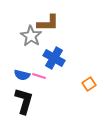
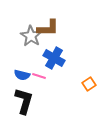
brown L-shape: moved 5 px down
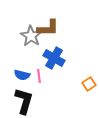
pink line: rotated 64 degrees clockwise
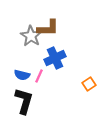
blue cross: moved 1 px right; rotated 35 degrees clockwise
pink line: rotated 32 degrees clockwise
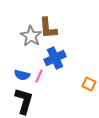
brown L-shape: rotated 85 degrees clockwise
orange square: rotated 32 degrees counterclockwise
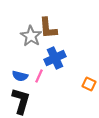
blue semicircle: moved 2 px left, 1 px down
black L-shape: moved 3 px left
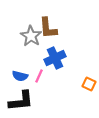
black L-shape: rotated 68 degrees clockwise
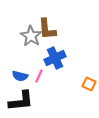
brown L-shape: moved 1 px left, 1 px down
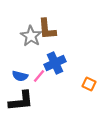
blue cross: moved 5 px down
pink line: rotated 16 degrees clockwise
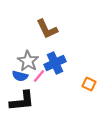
brown L-shape: rotated 20 degrees counterclockwise
gray star: moved 3 px left, 25 px down
black L-shape: moved 1 px right
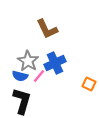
black L-shape: rotated 68 degrees counterclockwise
